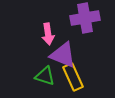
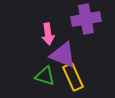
purple cross: moved 1 px right, 1 px down
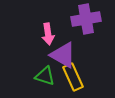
purple triangle: rotated 8 degrees clockwise
